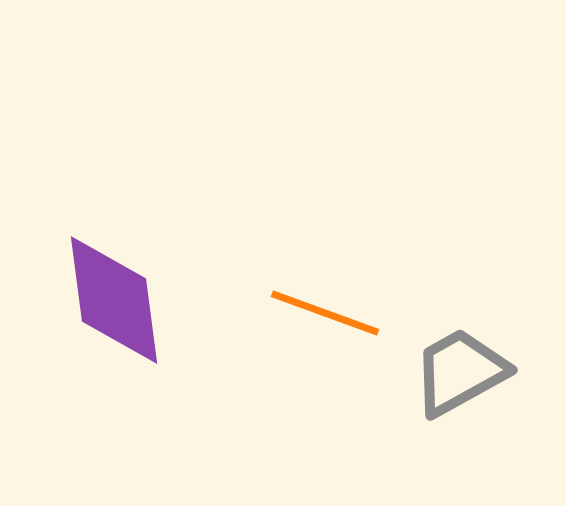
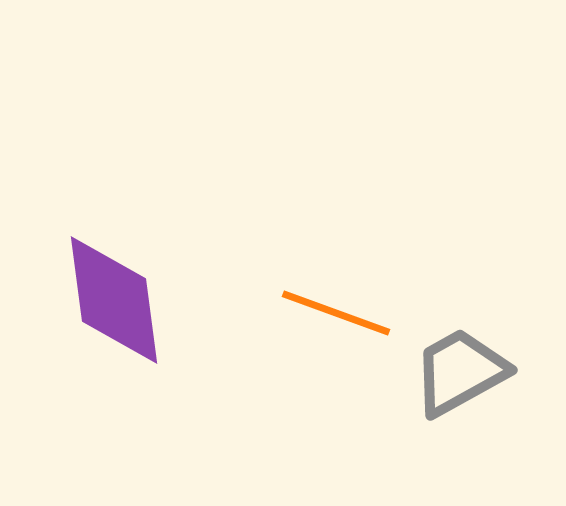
orange line: moved 11 px right
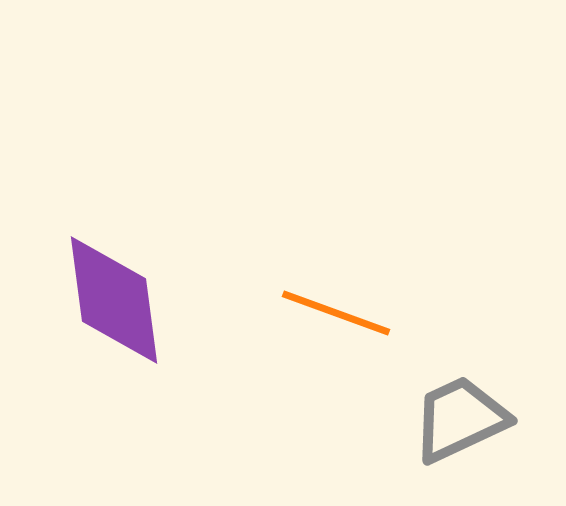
gray trapezoid: moved 47 px down; rotated 4 degrees clockwise
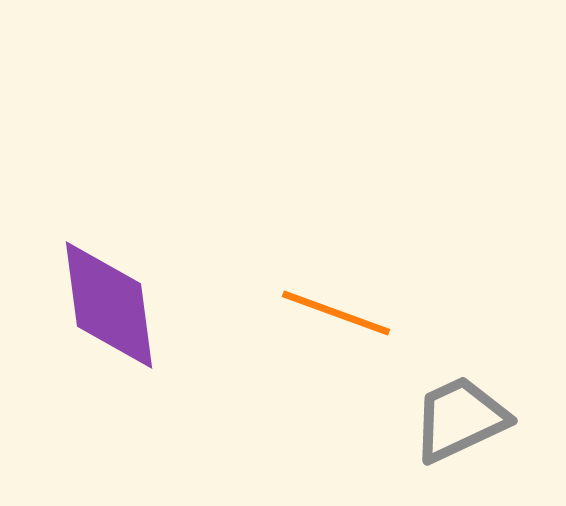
purple diamond: moved 5 px left, 5 px down
